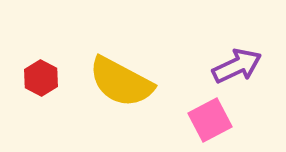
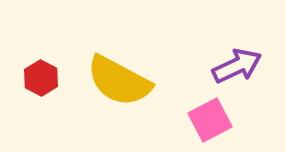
yellow semicircle: moved 2 px left, 1 px up
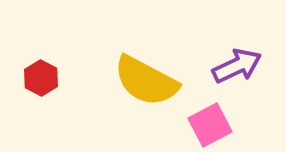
yellow semicircle: moved 27 px right
pink square: moved 5 px down
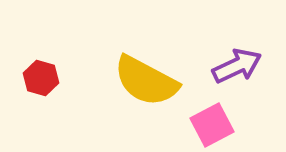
red hexagon: rotated 12 degrees counterclockwise
pink square: moved 2 px right
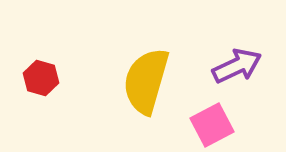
yellow semicircle: rotated 78 degrees clockwise
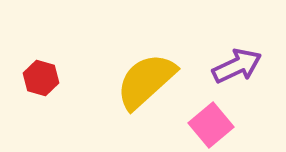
yellow semicircle: rotated 32 degrees clockwise
pink square: moved 1 px left; rotated 12 degrees counterclockwise
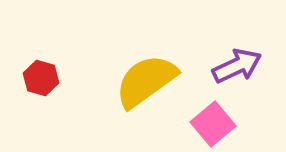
yellow semicircle: rotated 6 degrees clockwise
pink square: moved 2 px right, 1 px up
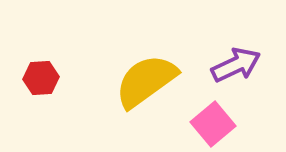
purple arrow: moved 1 px left, 1 px up
red hexagon: rotated 20 degrees counterclockwise
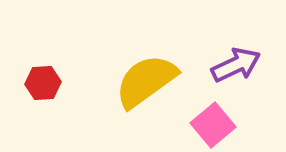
red hexagon: moved 2 px right, 5 px down
pink square: moved 1 px down
